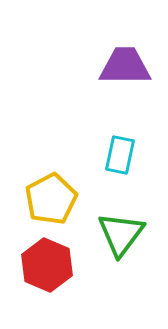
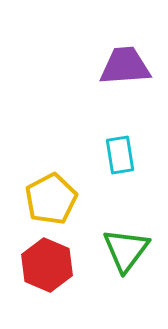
purple trapezoid: rotated 4 degrees counterclockwise
cyan rectangle: rotated 21 degrees counterclockwise
green triangle: moved 5 px right, 16 px down
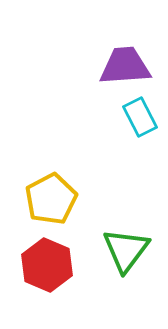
cyan rectangle: moved 20 px right, 38 px up; rotated 18 degrees counterclockwise
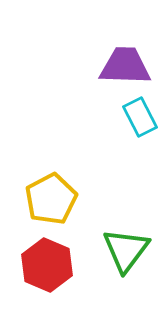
purple trapezoid: rotated 6 degrees clockwise
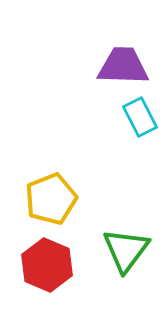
purple trapezoid: moved 2 px left
yellow pentagon: rotated 6 degrees clockwise
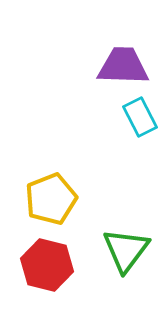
red hexagon: rotated 9 degrees counterclockwise
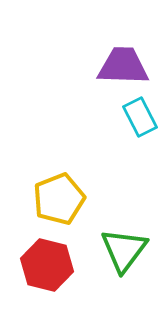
yellow pentagon: moved 8 px right
green triangle: moved 2 px left
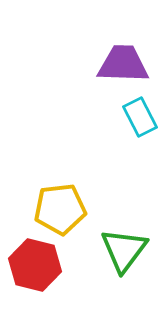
purple trapezoid: moved 2 px up
yellow pentagon: moved 1 px right, 10 px down; rotated 15 degrees clockwise
red hexagon: moved 12 px left
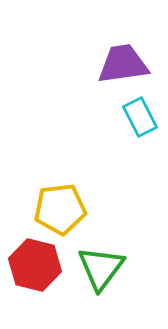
purple trapezoid: rotated 10 degrees counterclockwise
green triangle: moved 23 px left, 18 px down
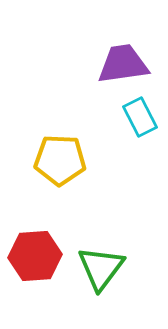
yellow pentagon: moved 49 px up; rotated 9 degrees clockwise
red hexagon: moved 9 px up; rotated 18 degrees counterclockwise
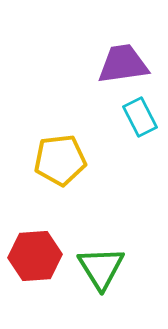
yellow pentagon: rotated 9 degrees counterclockwise
green triangle: rotated 9 degrees counterclockwise
